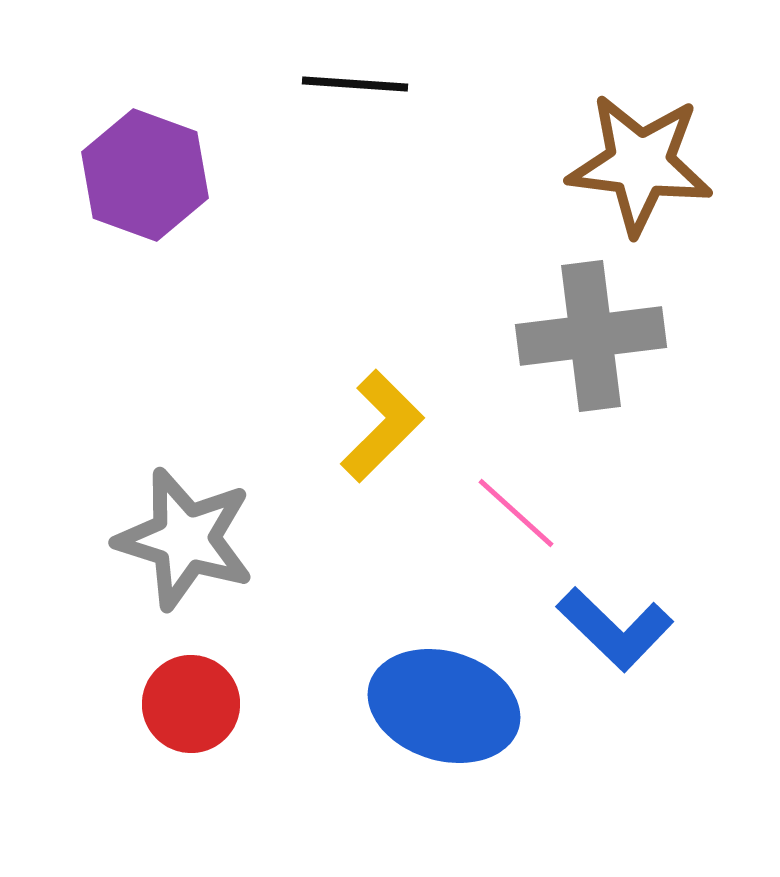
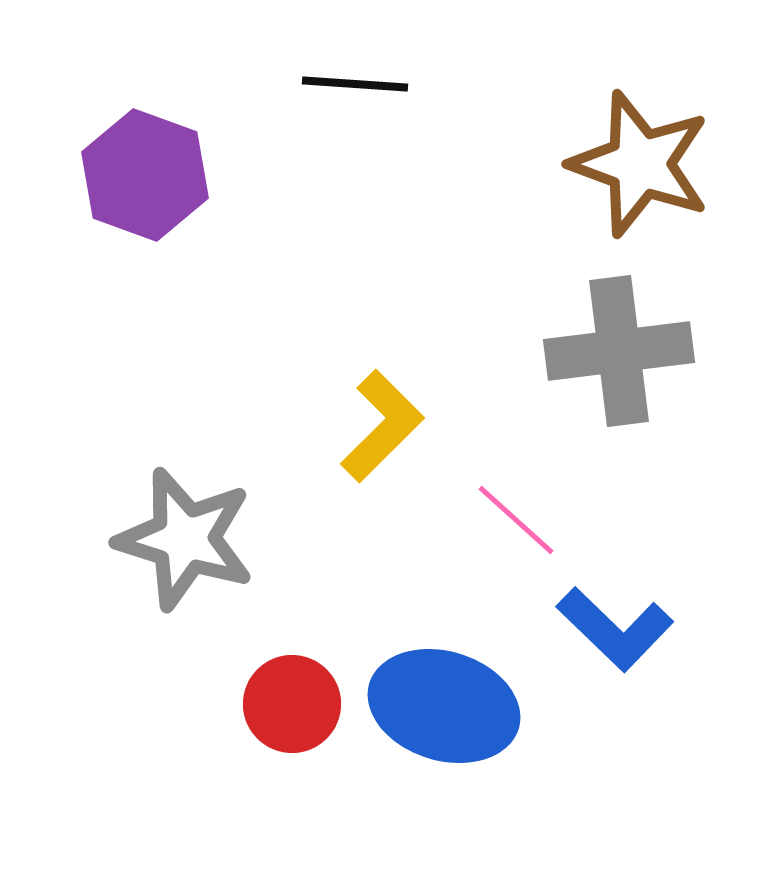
brown star: rotated 13 degrees clockwise
gray cross: moved 28 px right, 15 px down
pink line: moved 7 px down
red circle: moved 101 px right
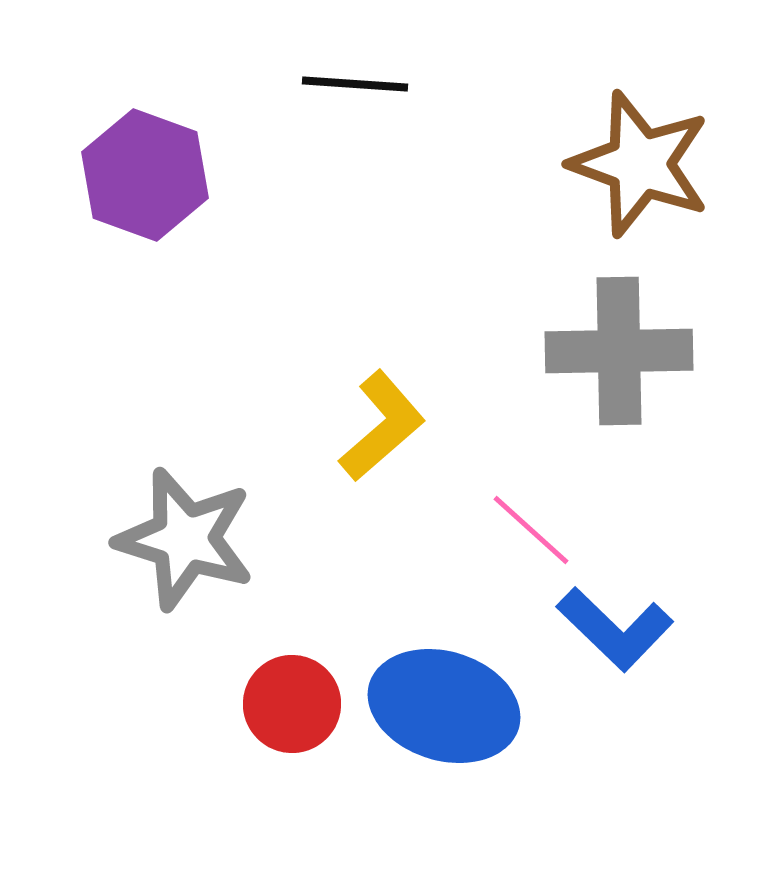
gray cross: rotated 6 degrees clockwise
yellow L-shape: rotated 4 degrees clockwise
pink line: moved 15 px right, 10 px down
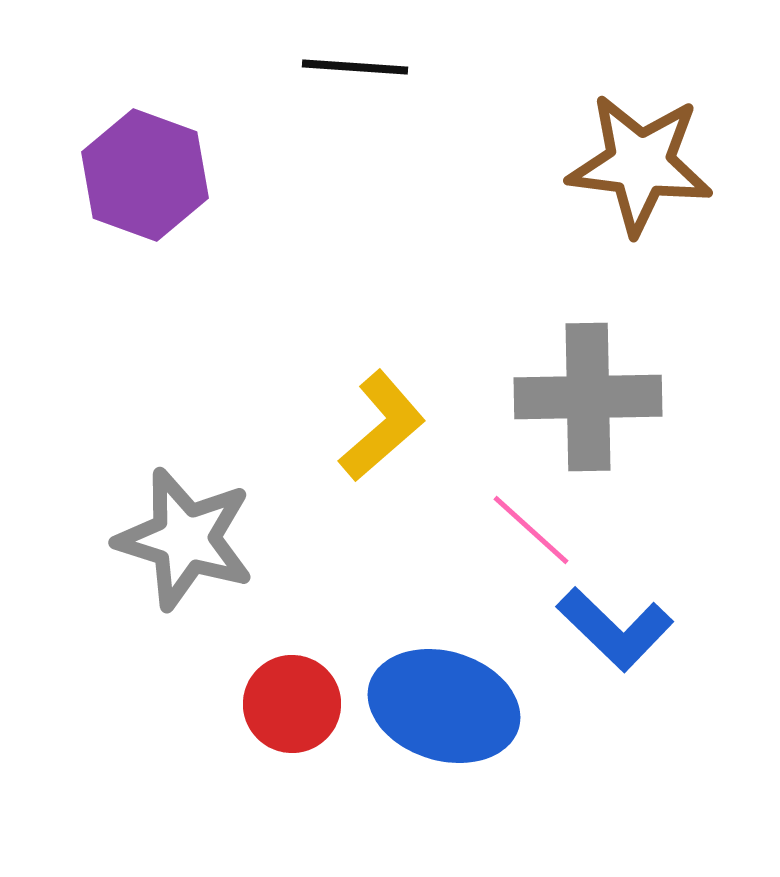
black line: moved 17 px up
brown star: rotated 13 degrees counterclockwise
gray cross: moved 31 px left, 46 px down
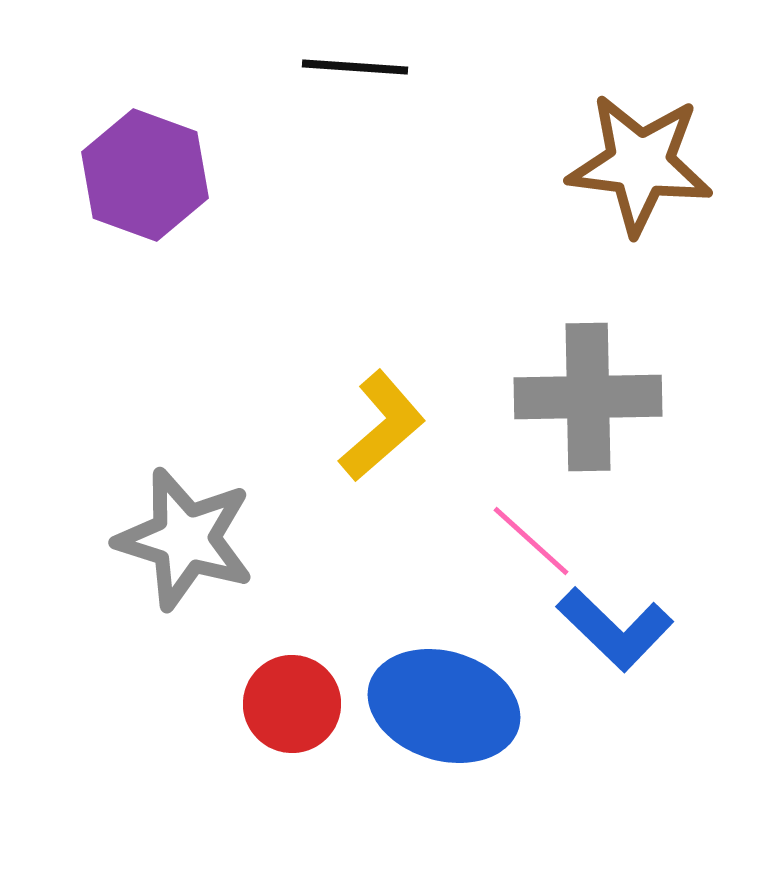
pink line: moved 11 px down
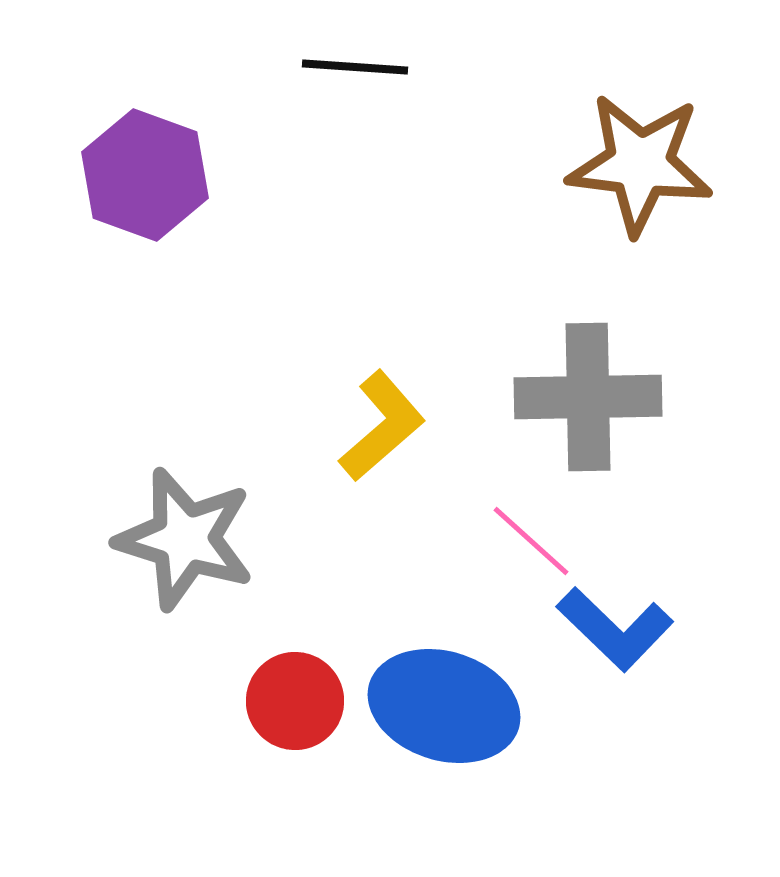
red circle: moved 3 px right, 3 px up
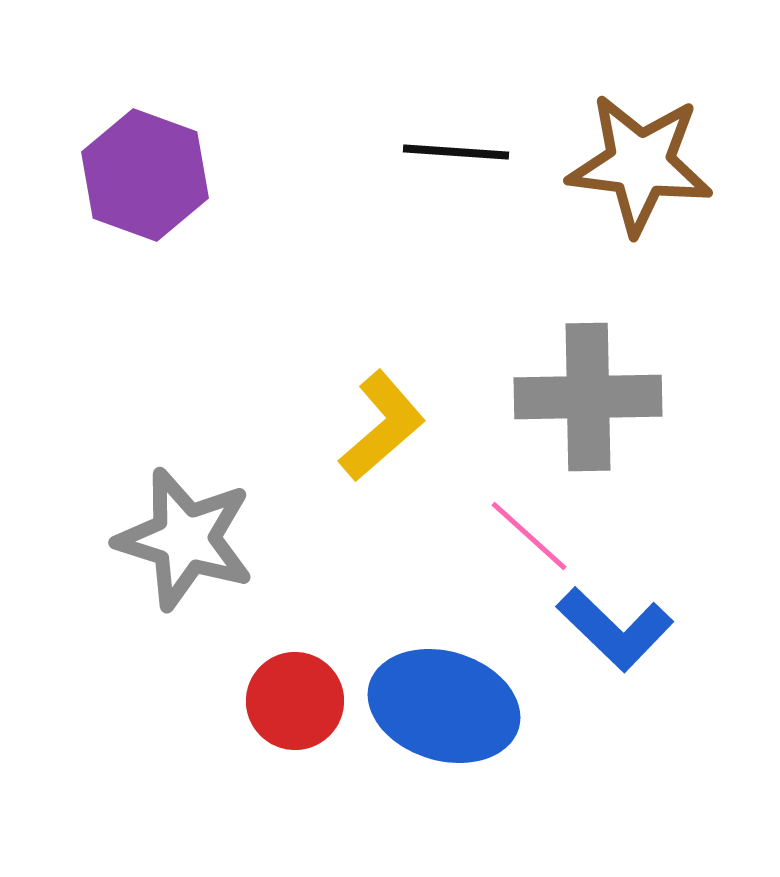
black line: moved 101 px right, 85 px down
pink line: moved 2 px left, 5 px up
